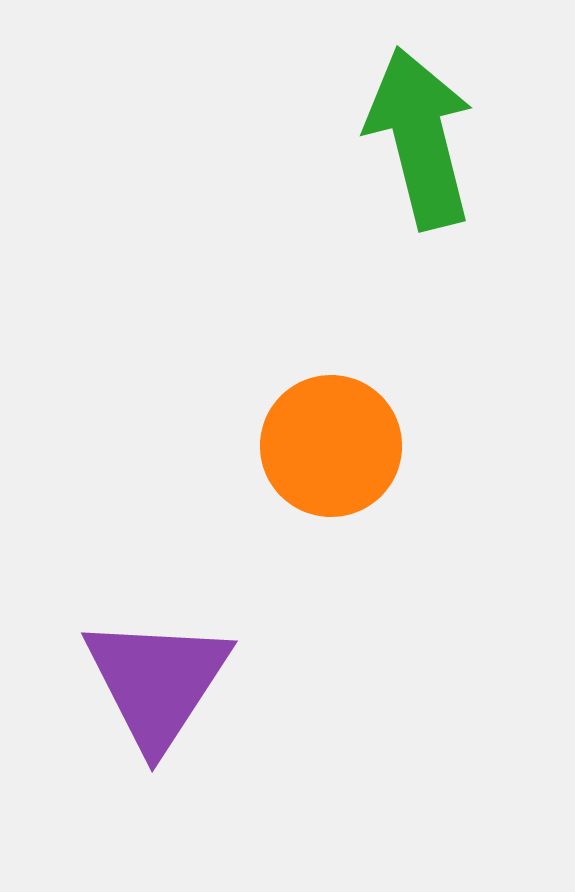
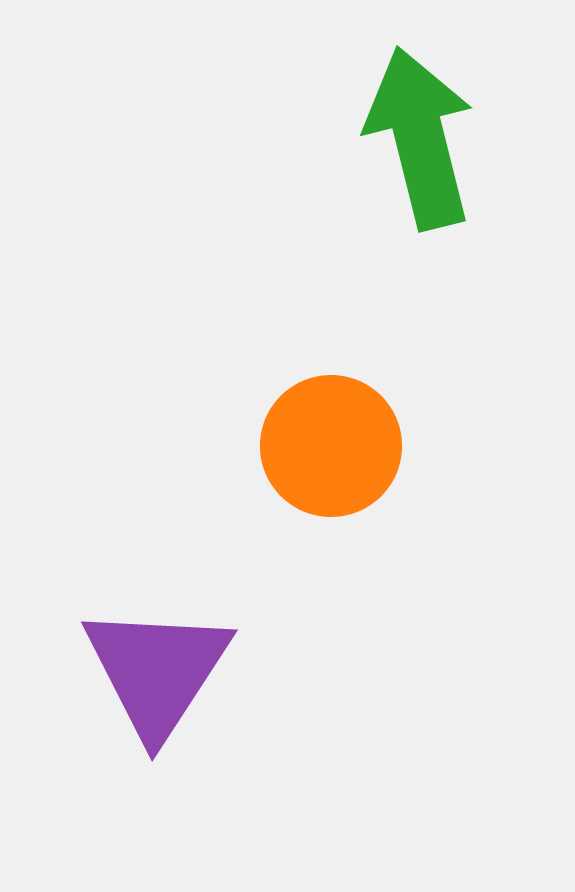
purple triangle: moved 11 px up
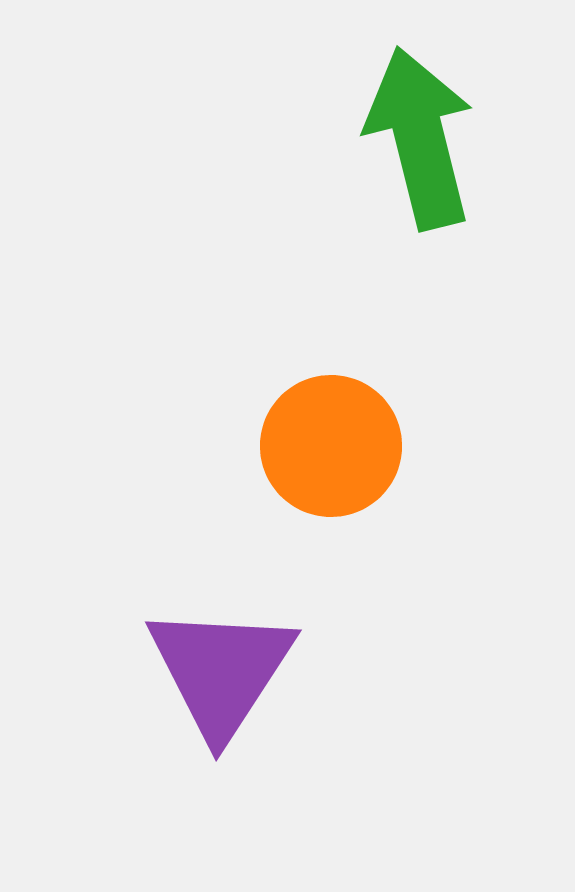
purple triangle: moved 64 px right
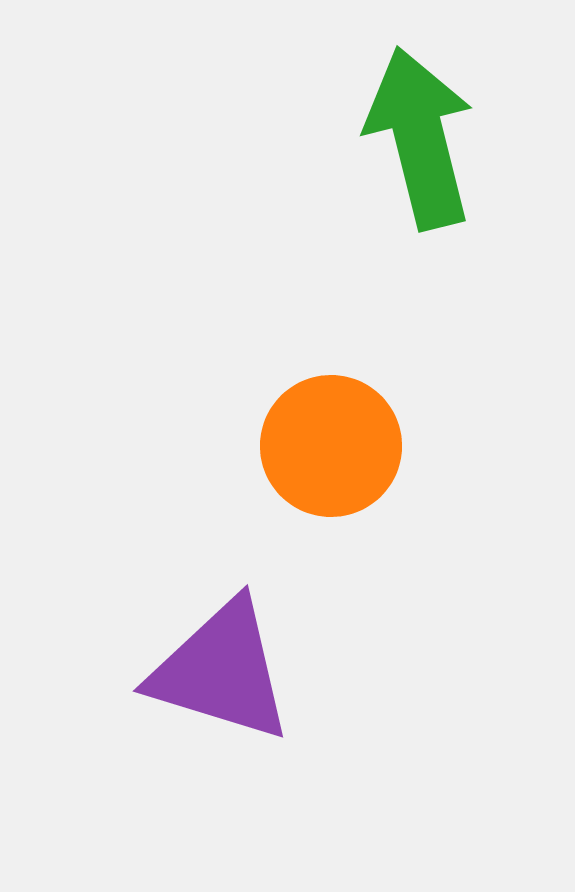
purple triangle: rotated 46 degrees counterclockwise
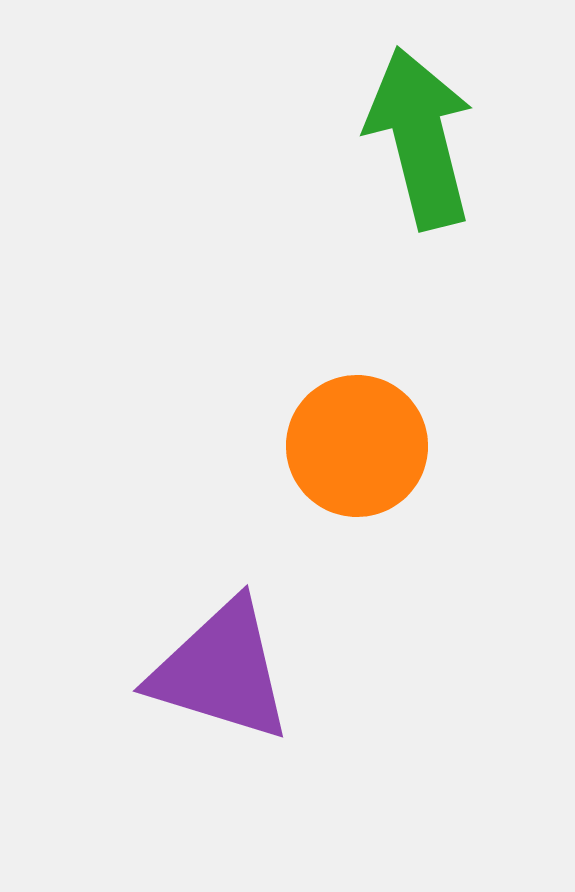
orange circle: moved 26 px right
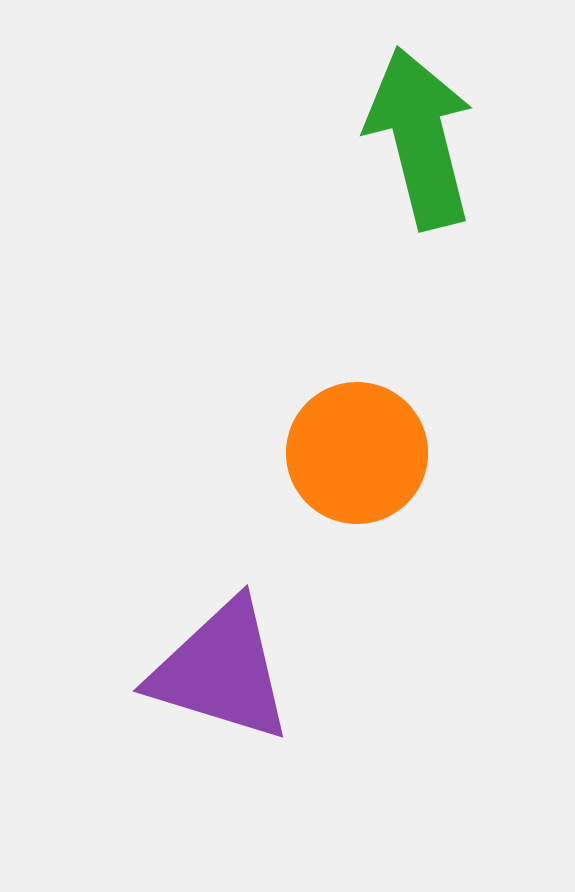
orange circle: moved 7 px down
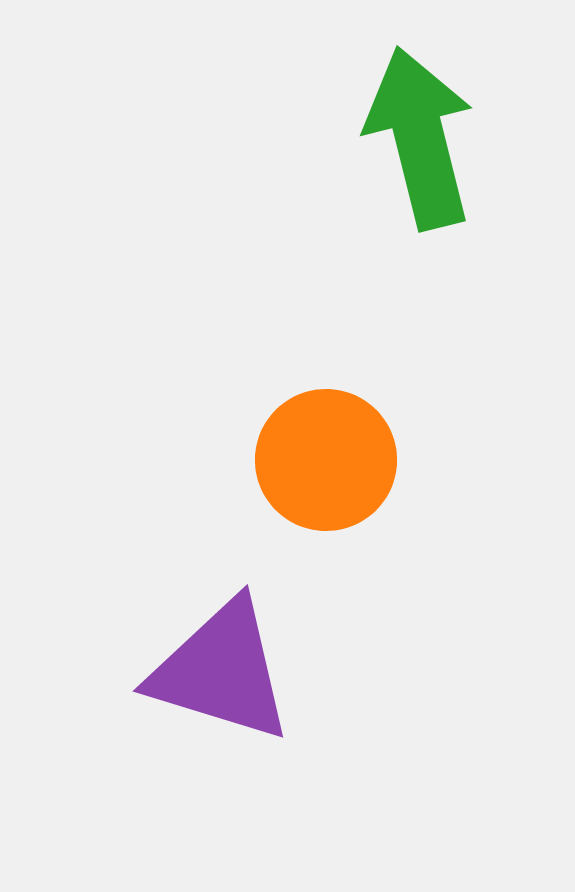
orange circle: moved 31 px left, 7 px down
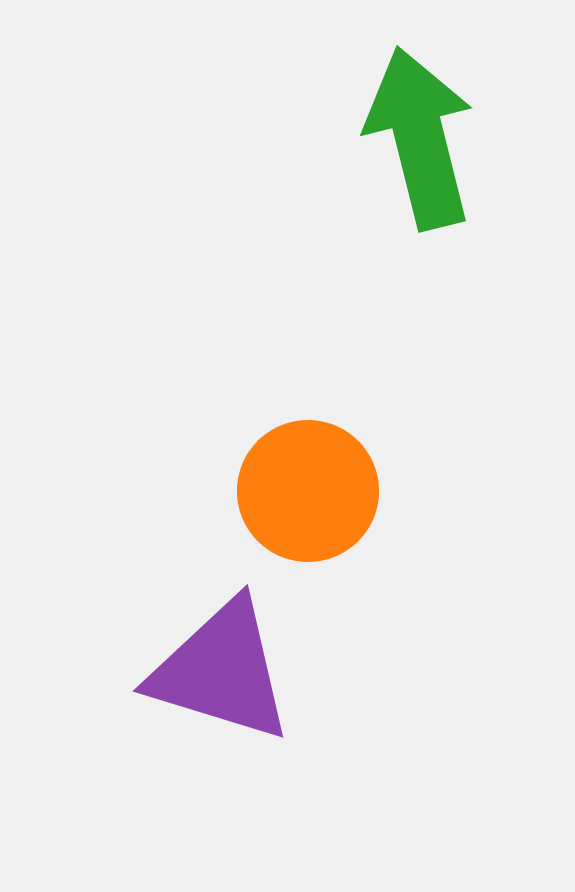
orange circle: moved 18 px left, 31 px down
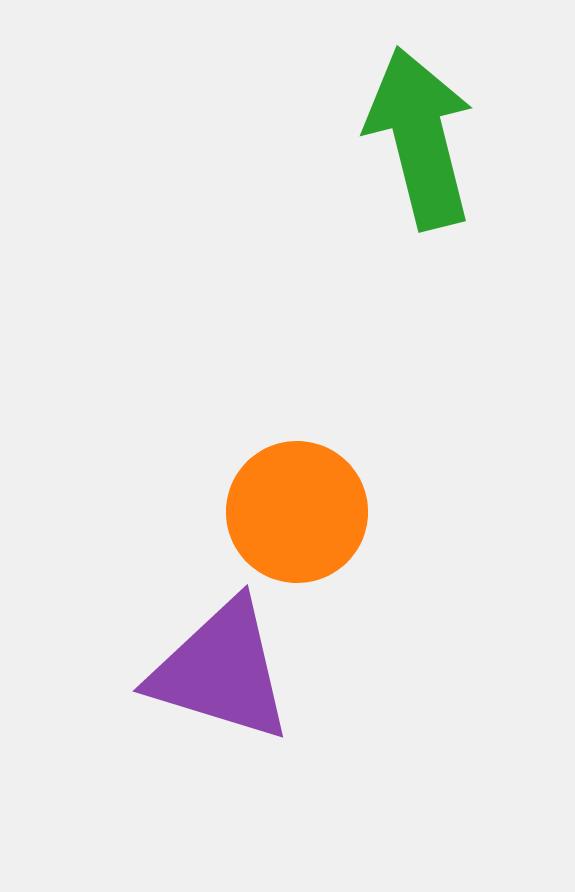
orange circle: moved 11 px left, 21 px down
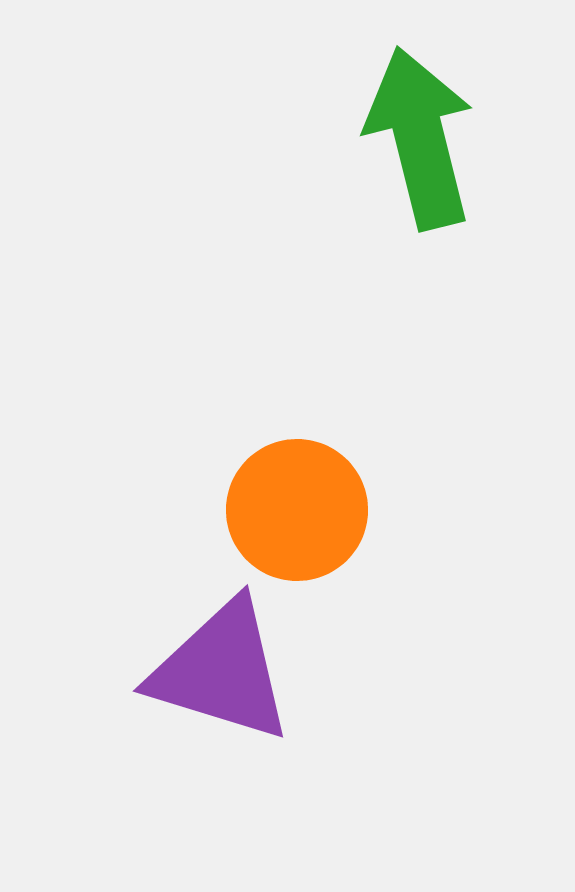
orange circle: moved 2 px up
